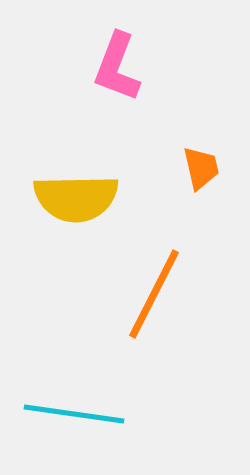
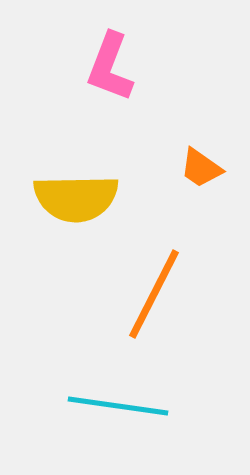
pink L-shape: moved 7 px left
orange trapezoid: rotated 138 degrees clockwise
cyan line: moved 44 px right, 8 px up
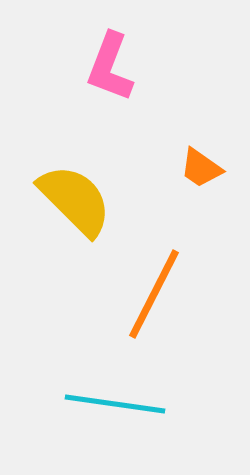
yellow semicircle: moved 1 px left, 2 px down; rotated 134 degrees counterclockwise
cyan line: moved 3 px left, 2 px up
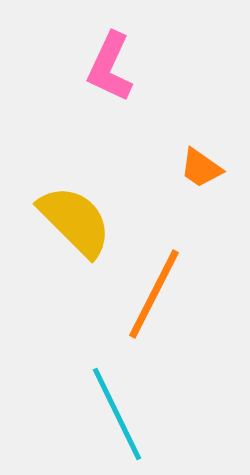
pink L-shape: rotated 4 degrees clockwise
yellow semicircle: moved 21 px down
cyan line: moved 2 px right, 10 px down; rotated 56 degrees clockwise
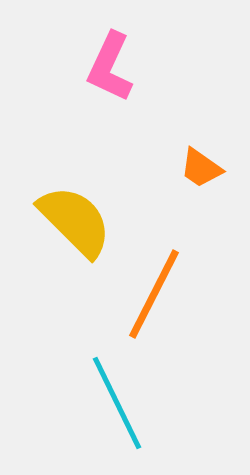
cyan line: moved 11 px up
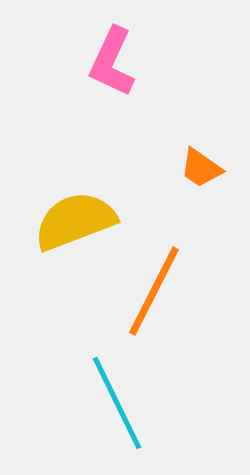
pink L-shape: moved 2 px right, 5 px up
yellow semicircle: rotated 66 degrees counterclockwise
orange line: moved 3 px up
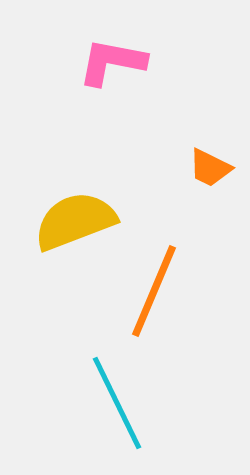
pink L-shape: rotated 76 degrees clockwise
orange trapezoid: moved 9 px right; rotated 9 degrees counterclockwise
orange line: rotated 4 degrees counterclockwise
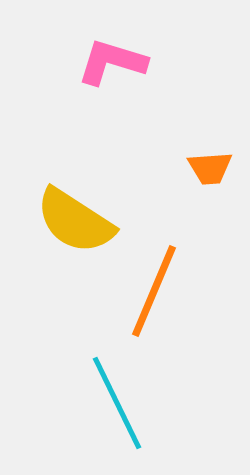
pink L-shape: rotated 6 degrees clockwise
orange trapezoid: rotated 30 degrees counterclockwise
yellow semicircle: rotated 126 degrees counterclockwise
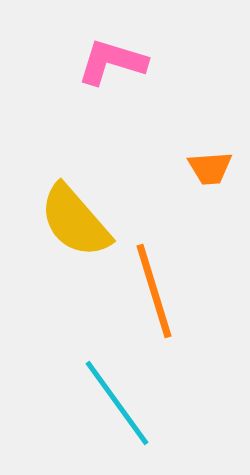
yellow semicircle: rotated 16 degrees clockwise
orange line: rotated 40 degrees counterclockwise
cyan line: rotated 10 degrees counterclockwise
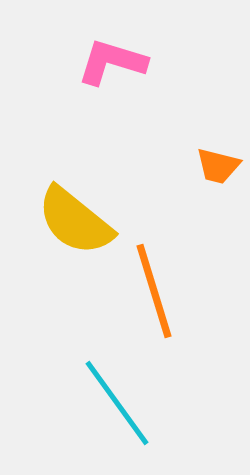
orange trapezoid: moved 8 px right, 2 px up; rotated 18 degrees clockwise
yellow semicircle: rotated 10 degrees counterclockwise
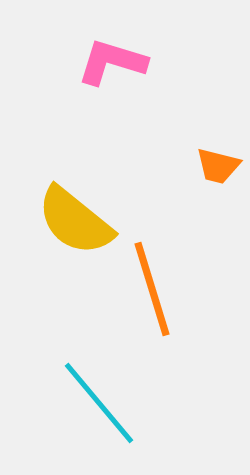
orange line: moved 2 px left, 2 px up
cyan line: moved 18 px left; rotated 4 degrees counterclockwise
